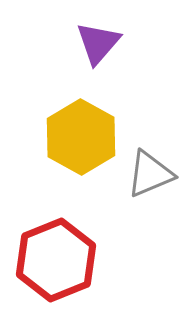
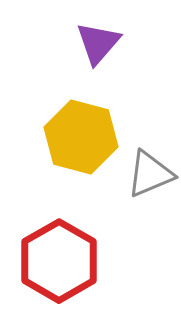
yellow hexagon: rotated 14 degrees counterclockwise
red hexagon: moved 3 px right, 1 px down; rotated 8 degrees counterclockwise
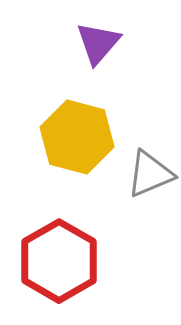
yellow hexagon: moved 4 px left
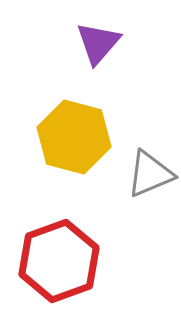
yellow hexagon: moved 3 px left
red hexagon: rotated 10 degrees clockwise
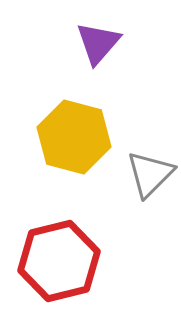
gray triangle: rotated 22 degrees counterclockwise
red hexagon: rotated 6 degrees clockwise
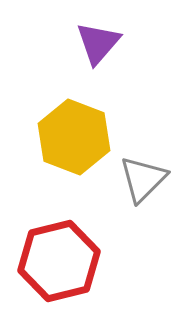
yellow hexagon: rotated 6 degrees clockwise
gray triangle: moved 7 px left, 5 px down
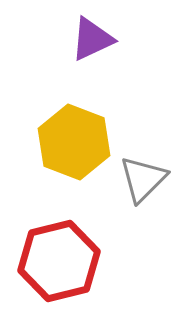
purple triangle: moved 6 px left, 4 px up; rotated 24 degrees clockwise
yellow hexagon: moved 5 px down
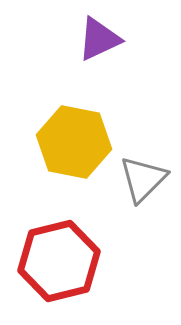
purple triangle: moved 7 px right
yellow hexagon: rotated 10 degrees counterclockwise
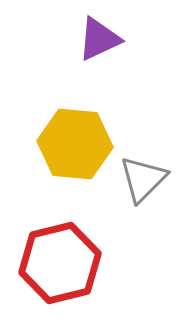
yellow hexagon: moved 1 px right, 2 px down; rotated 6 degrees counterclockwise
red hexagon: moved 1 px right, 2 px down
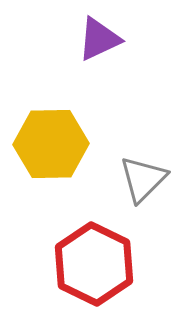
yellow hexagon: moved 24 px left; rotated 6 degrees counterclockwise
red hexagon: moved 34 px right, 1 px down; rotated 20 degrees counterclockwise
